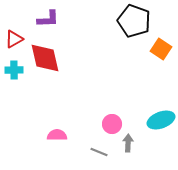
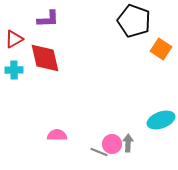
pink circle: moved 20 px down
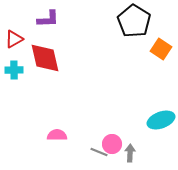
black pentagon: rotated 12 degrees clockwise
gray arrow: moved 2 px right, 10 px down
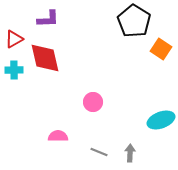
pink semicircle: moved 1 px right, 1 px down
pink circle: moved 19 px left, 42 px up
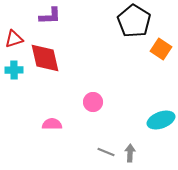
purple L-shape: moved 2 px right, 3 px up
red triangle: rotated 12 degrees clockwise
pink semicircle: moved 6 px left, 12 px up
gray line: moved 7 px right
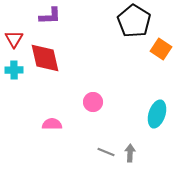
red triangle: rotated 42 degrees counterclockwise
cyan ellipse: moved 4 px left, 6 px up; rotated 52 degrees counterclockwise
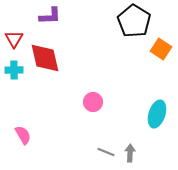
pink semicircle: moved 29 px left, 11 px down; rotated 60 degrees clockwise
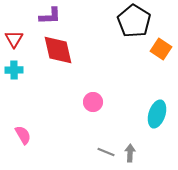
red diamond: moved 13 px right, 8 px up
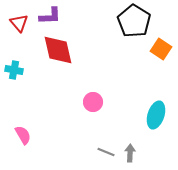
red triangle: moved 5 px right, 16 px up; rotated 12 degrees counterclockwise
cyan cross: rotated 12 degrees clockwise
cyan ellipse: moved 1 px left, 1 px down
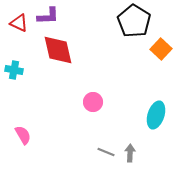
purple L-shape: moved 2 px left
red triangle: rotated 24 degrees counterclockwise
orange square: rotated 10 degrees clockwise
